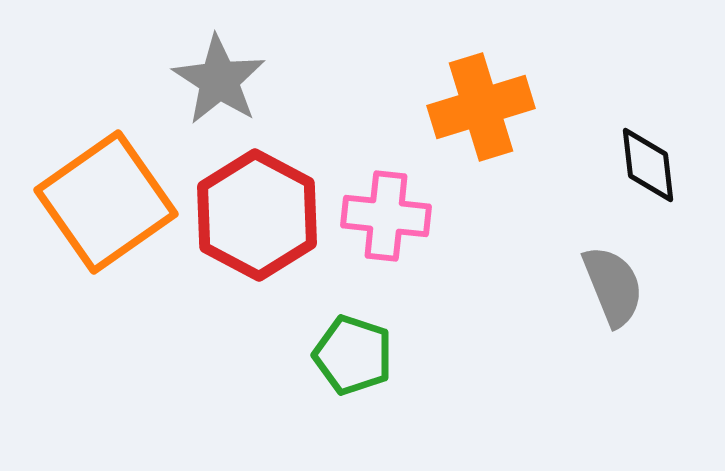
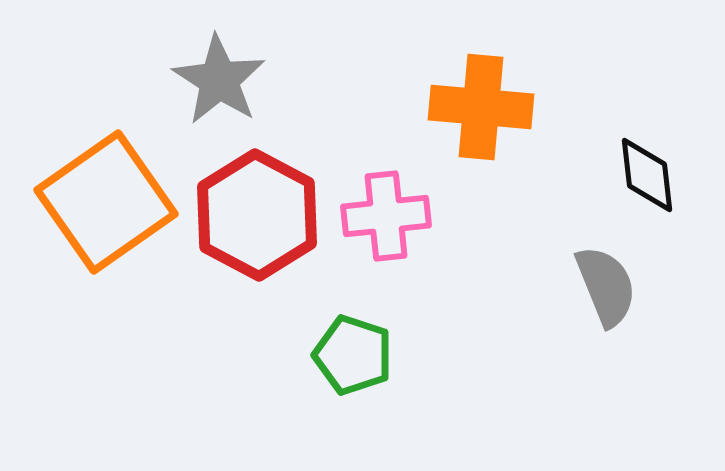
orange cross: rotated 22 degrees clockwise
black diamond: moved 1 px left, 10 px down
pink cross: rotated 12 degrees counterclockwise
gray semicircle: moved 7 px left
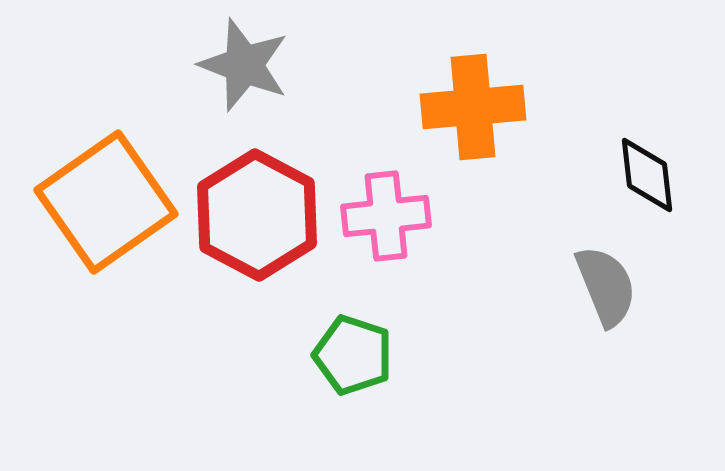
gray star: moved 25 px right, 15 px up; rotated 12 degrees counterclockwise
orange cross: moved 8 px left; rotated 10 degrees counterclockwise
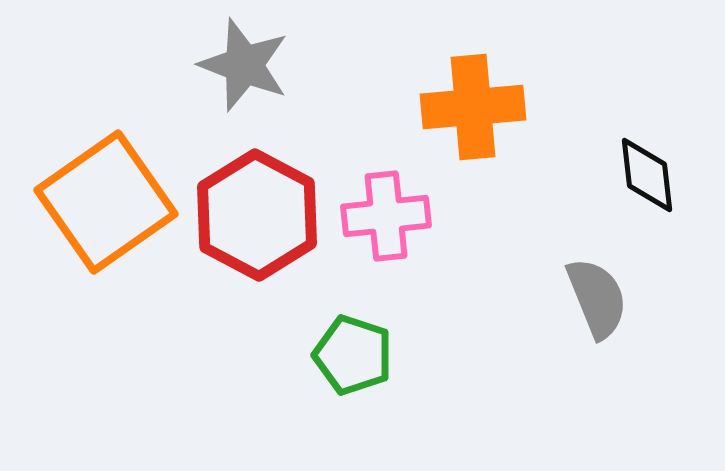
gray semicircle: moved 9 px left, 12 px down
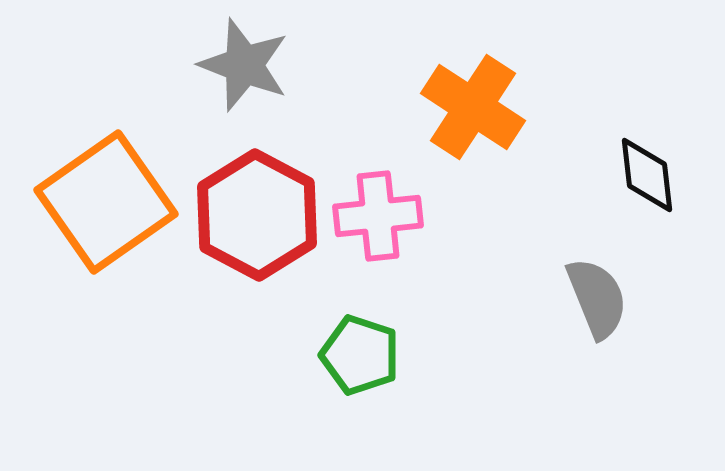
orange cross: rotated 38 degrees clockwise
pink cross: moved 8 px left
green pentagon: moved 7 px right
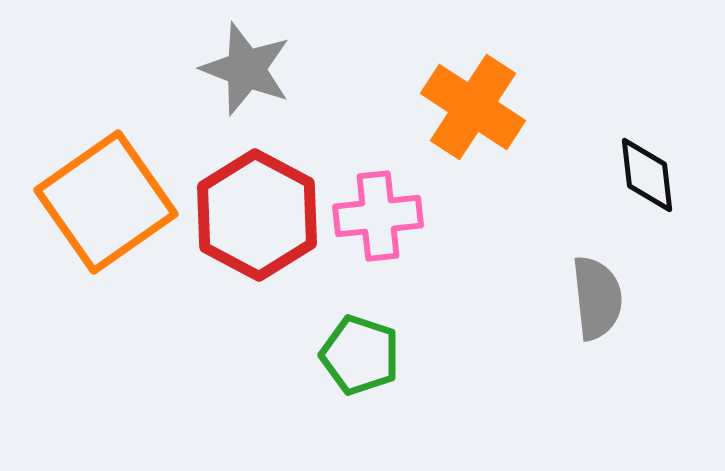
gray star: moved 2 px right, 4 px down
gray semicircle: rotated 16 degrees clockwise
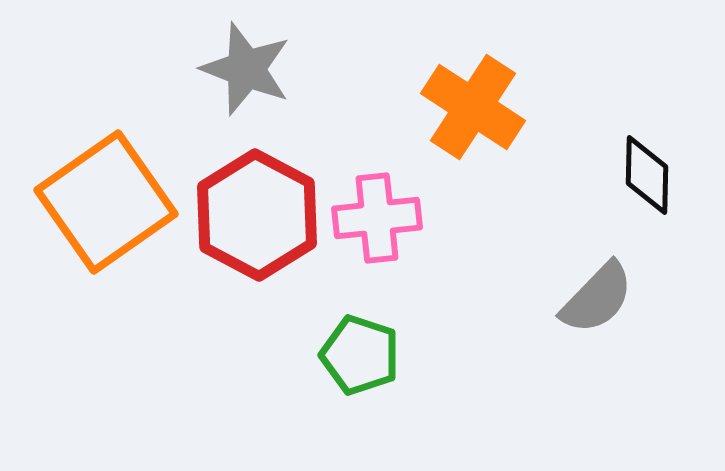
black diamond: rotated 8 degrees clockwise
pink cross: moved 1 px left, 2 px down
gray semicircle: rotated 50 degrees clockwise
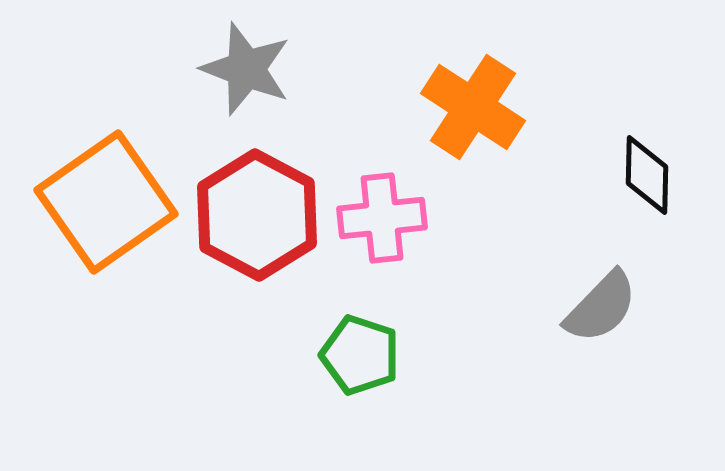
pink cross: moved 5 px right
gray semicircle: moved 4 px right, 9 px down
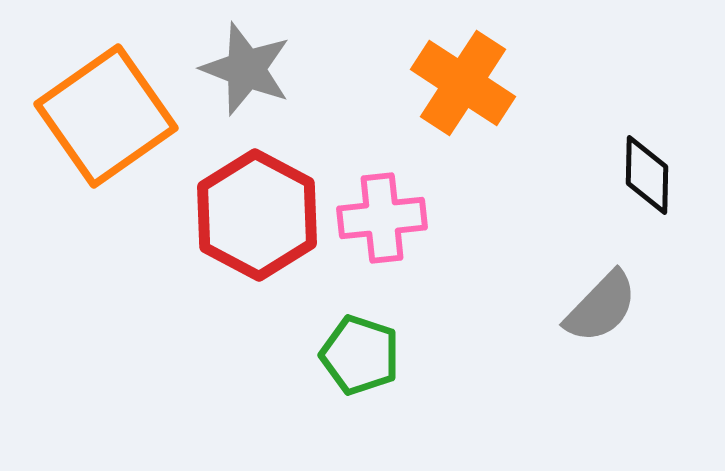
orange cross: moved 10 px left, 24 px up
orange square: moved 86 px up
